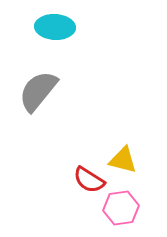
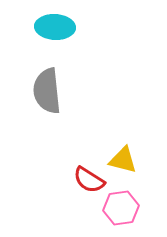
gray semicircle: moved 9 px right; rotated 45 degrees counterclockwise
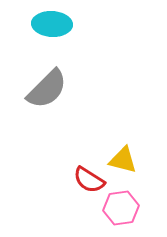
cyan ellipse: moved 3 px left, 3 px up
gray semicircle: moved 2 px up; rotated 129 degrees counterclockwise
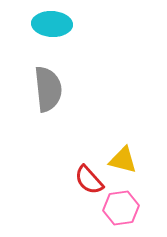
gray semicircle: moved 1 px right; rotated 51 degrees counterclockwise
red semicircle: rotated 16 degrees clockwise
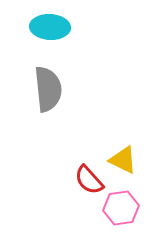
cyan ellipse: moved 2 px left, 3 px down
yellow triangle: rotated 12 degrees clockwise
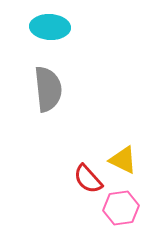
red semicircle: moved 1 px left, 1 px up
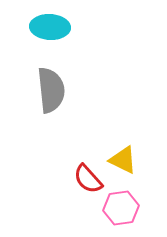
gray semicircle: moved 3 px right, 1 px down
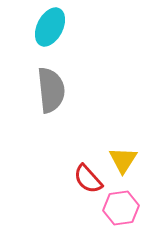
cyan ellipse: rotated 66 degrees counterclockwise
yellow triangle: rotated 36 degrees clockwise
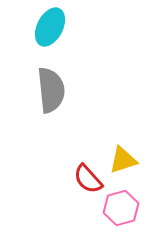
yellow triangle: rotated 40 degrees clockwise
pink hexagon: rotated 8 degrees counterclockwise
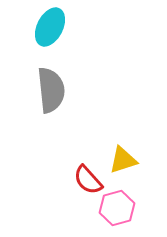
red semicircle: moved 1 px down
pink hexagon: moved 4 px left
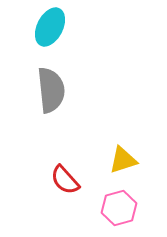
red semicircle: moved 23 px left
pink hexagon: moved 2 px right
